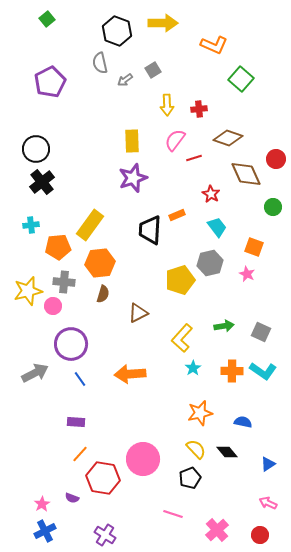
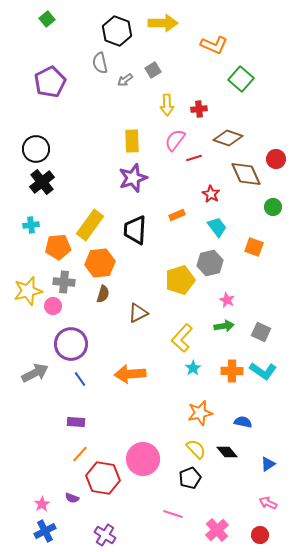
black trapezoid at (150, 230): moved 15 px left
pink star at (247, 274): moved 20 px left, 26 px down
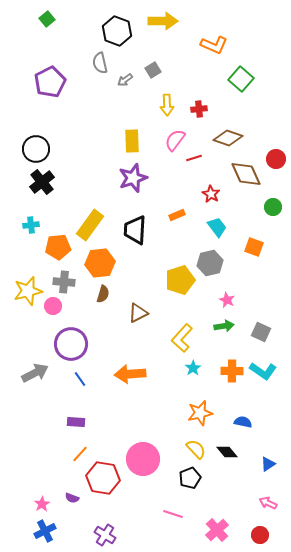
yellow arrow at (163, 23): moved 2 px up
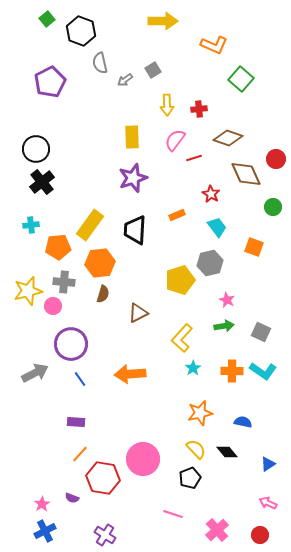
black hexagon at (117, 31): moved 36 px left
yellow rectangle at (132, 141): moved 4 px up
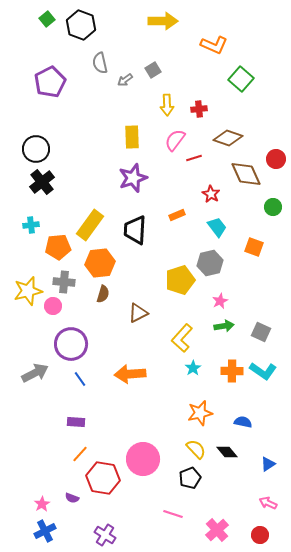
black hexagon at (81, 31): moved 6 px up
pink star at (227, 300): moved 7 px left, 1 px down; rotated 21 degrees clockwise
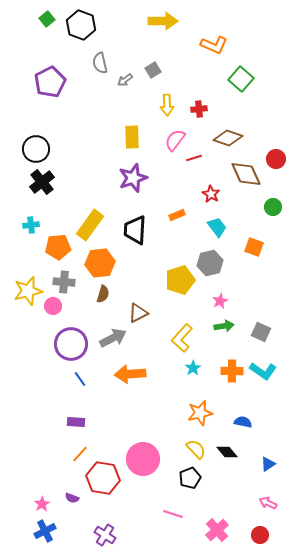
gray arrow at (35, 373): moved 78 px right, 35 px up
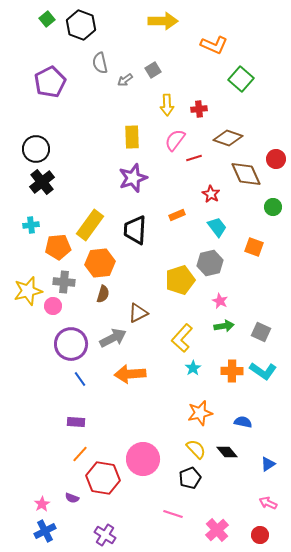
pink star at (220, 301): rotated 21 degrees counterclockwise
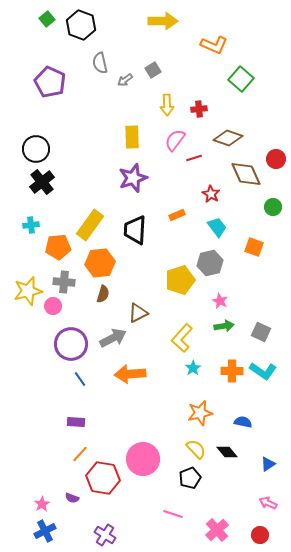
purple pentagon at (50, 82): rotated 20 degrees counterclockwise
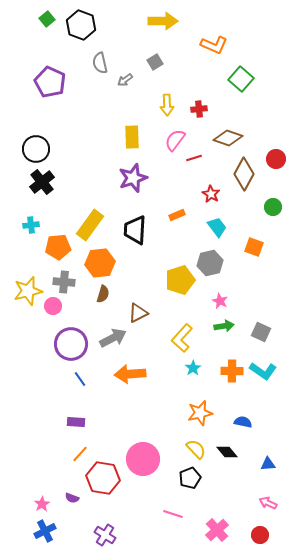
gray square at (153, 70): moved 2 px right, 8 px up
brown diamond at (246, 174): moved 2 px left; rotated 52 degrees clockwise
blue triangle at (268, 464): rotated 28 degrees clockwise
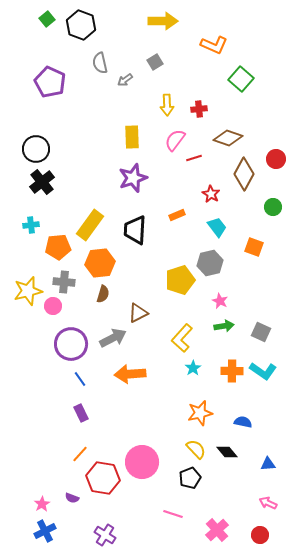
purple rectangle at (76, 422): moved 5 px right, 9 px up; rotated 60 degrees clockwise
pink circle at (143, 459): moved 1 px left, 3 px down
